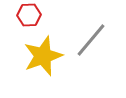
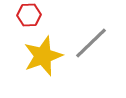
gray line: moved 3 px down; rotated 6 degrees clockwise
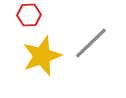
yellow star: moved 1 px left
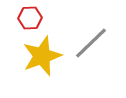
red hexagon: moved 1 px right, 3 px down
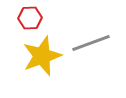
gray line: rotated 24 degrees clockwise
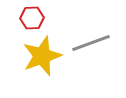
red hexagon: moved 2 px right
